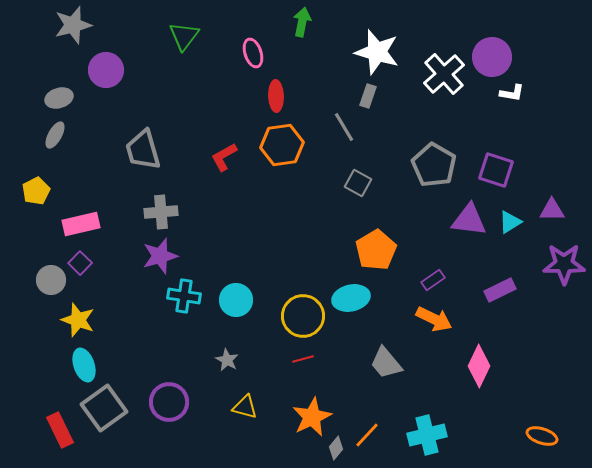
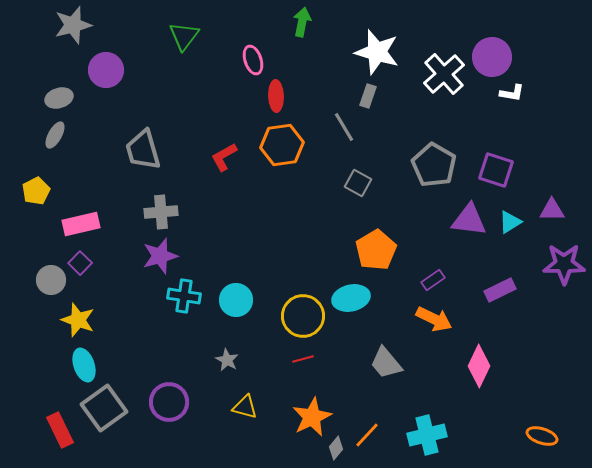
pink ellipse at (253, 53): moved 7 px down
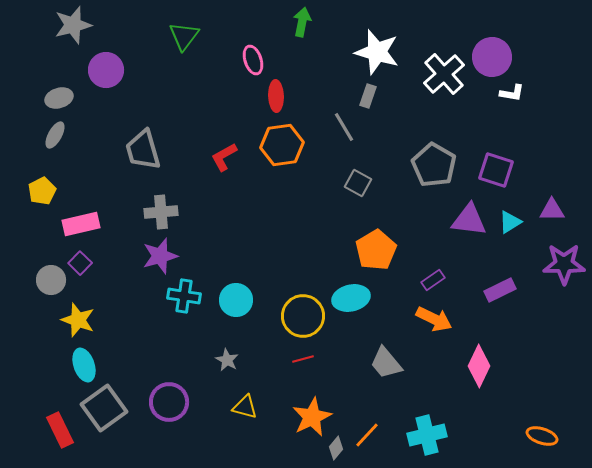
yellow pentagon at (36, 191): moved 6 px right
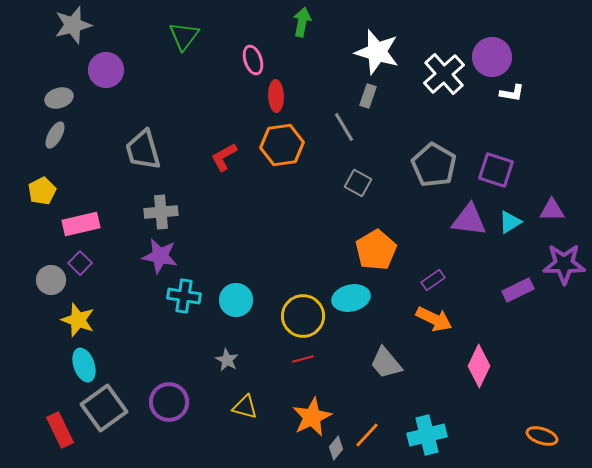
purple star at (160, 256): rotated 27 degrees clockwise
purple rectangle at (500, 290): moved 18 px right
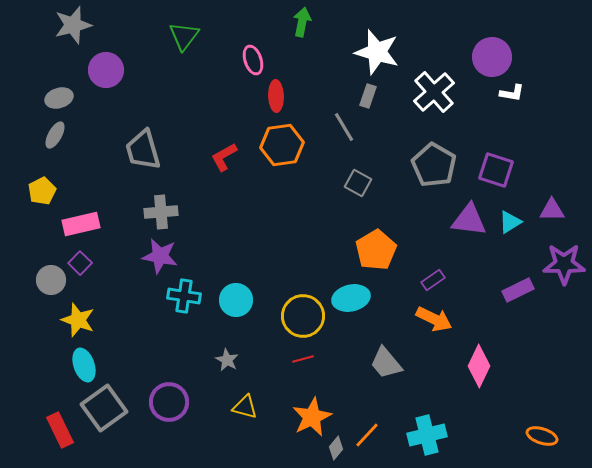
white cross at (444, 74): moved 10 px left, 18 px down
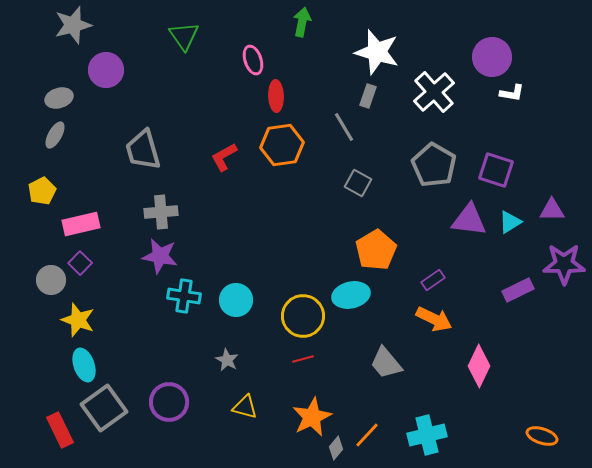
green triangle at (184, 36): rotated 12 degrees counterclockwise
cyan ellipse at (351, 298): moved 3 px up
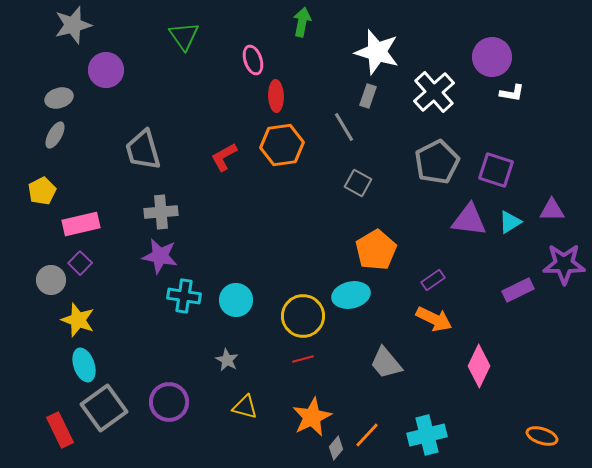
gray pentagon at (434, 165): moved 3 px right, 3 px up; rotated 15 degrees clockwise
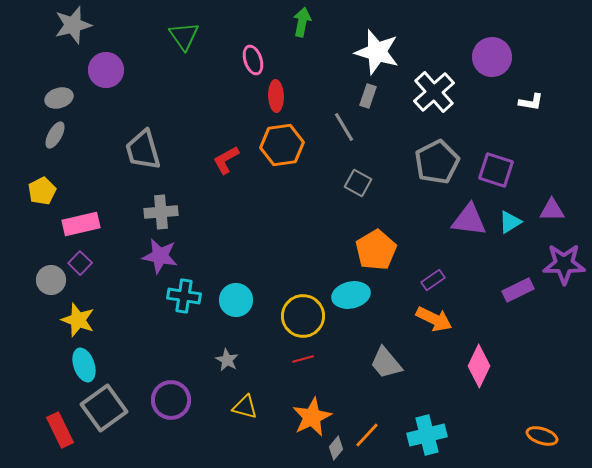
white L-shape at (512, 93): moved 19 px right, 9 px down
red L-shape at (224, 157): moved 2 px right, 3 px down
purple circle at (169, 402): moved 2 px right, 2 px up
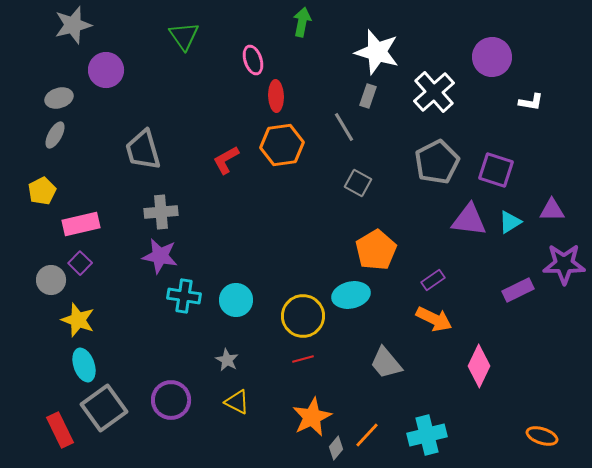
yellow triangle at (245, 407): moved 8 px left, 5 px up; rotated 12 degrees clockwise
